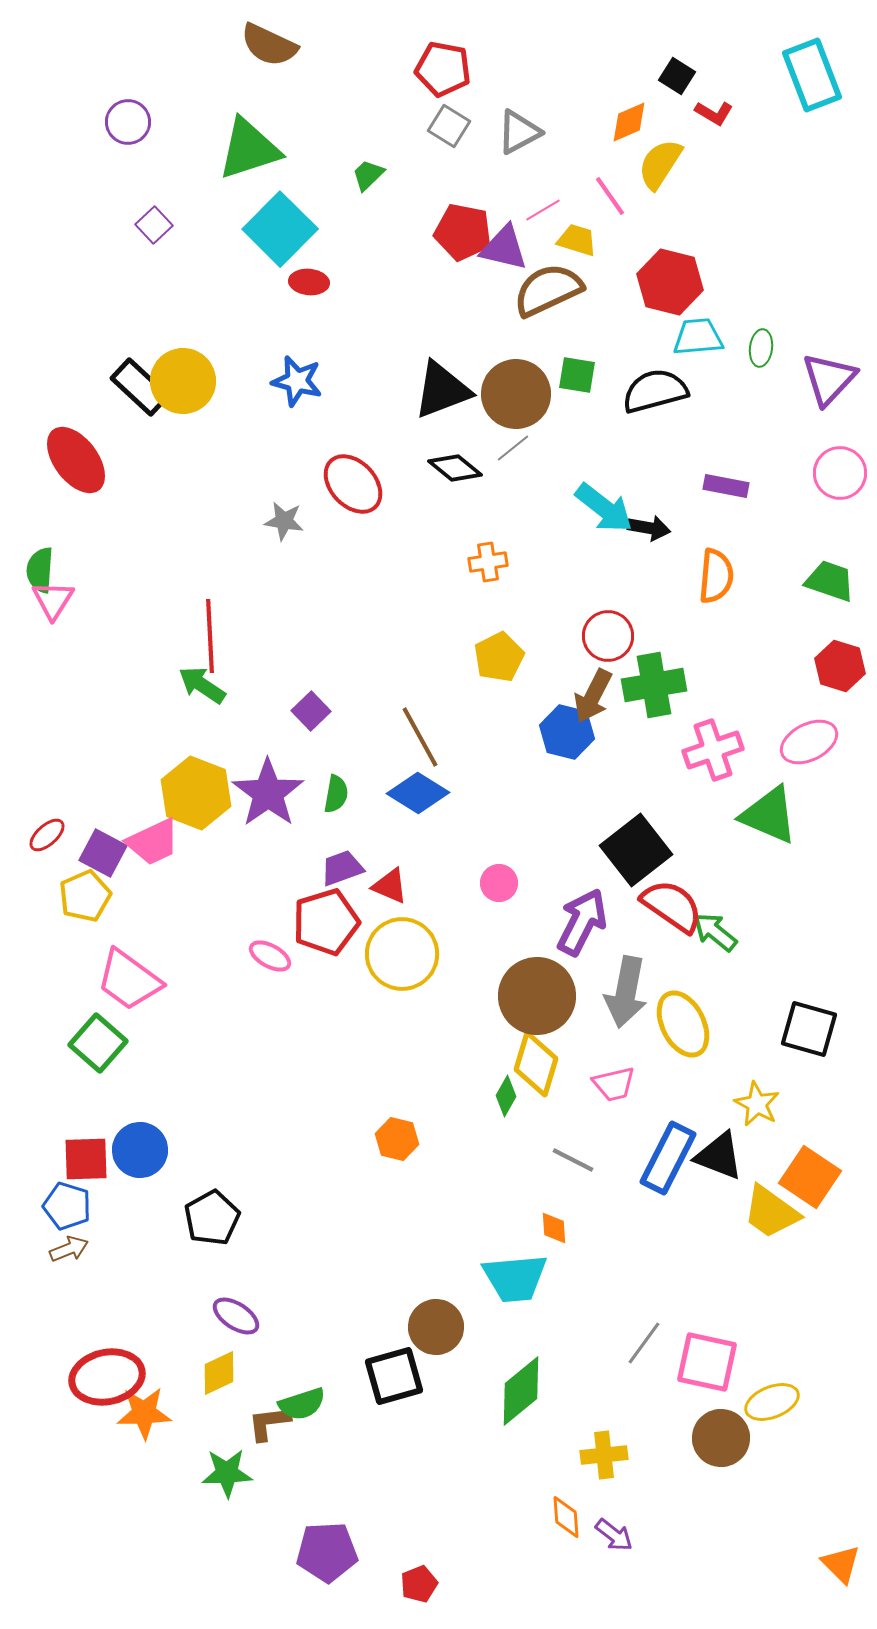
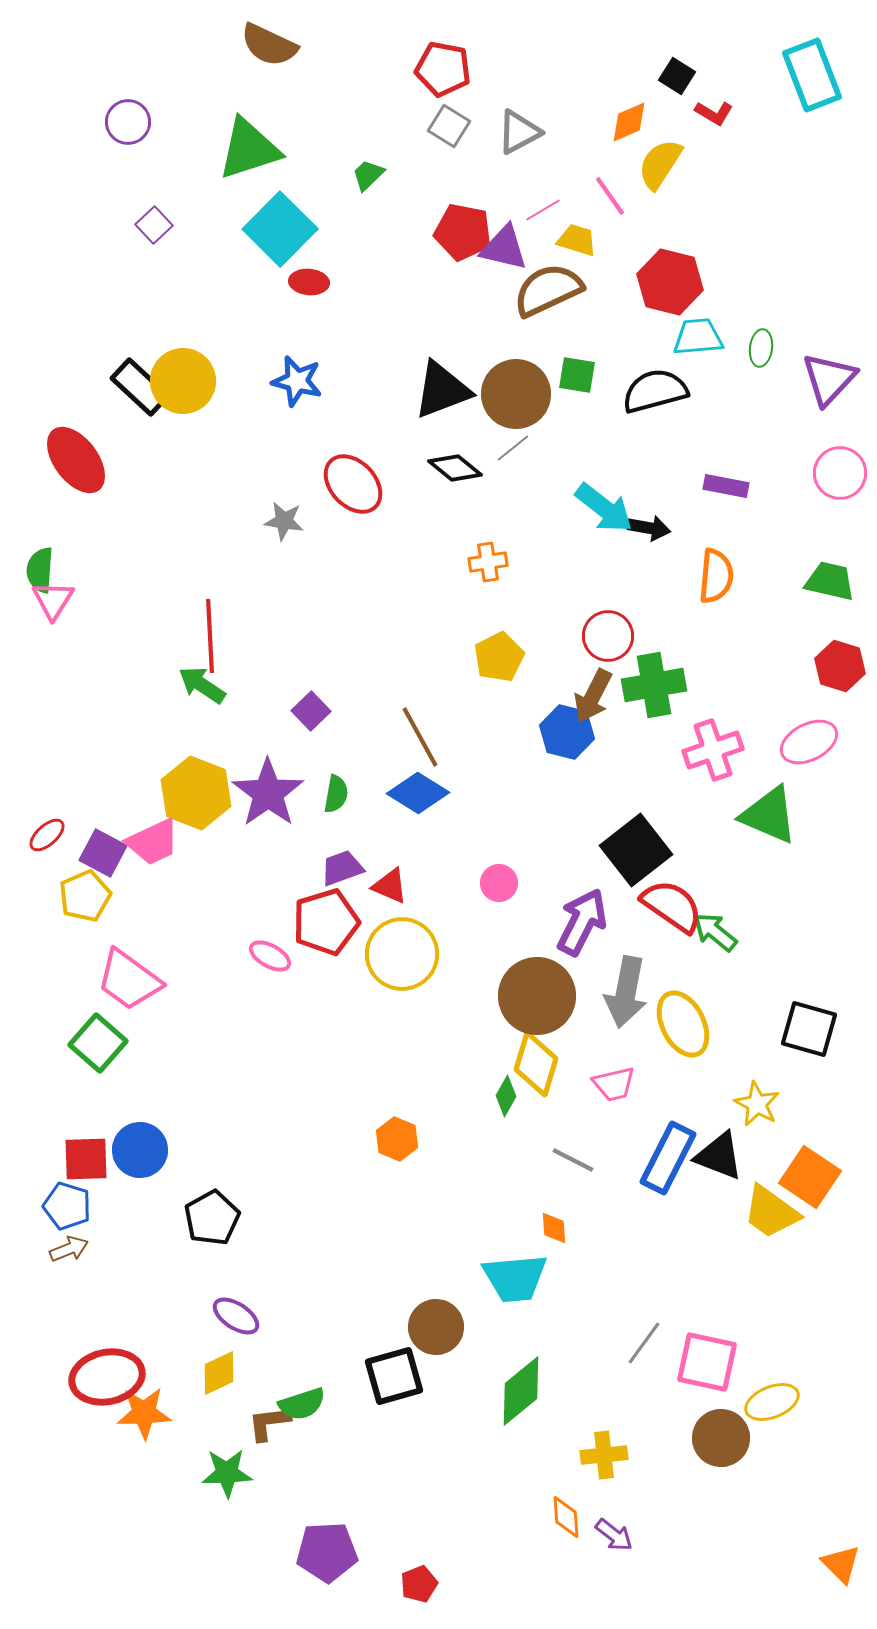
green trapezoid at (830, 581): rotated 6 degrees counterclockwise
orange hexagon at (397, 1139): rotated 9 degrees clockwise
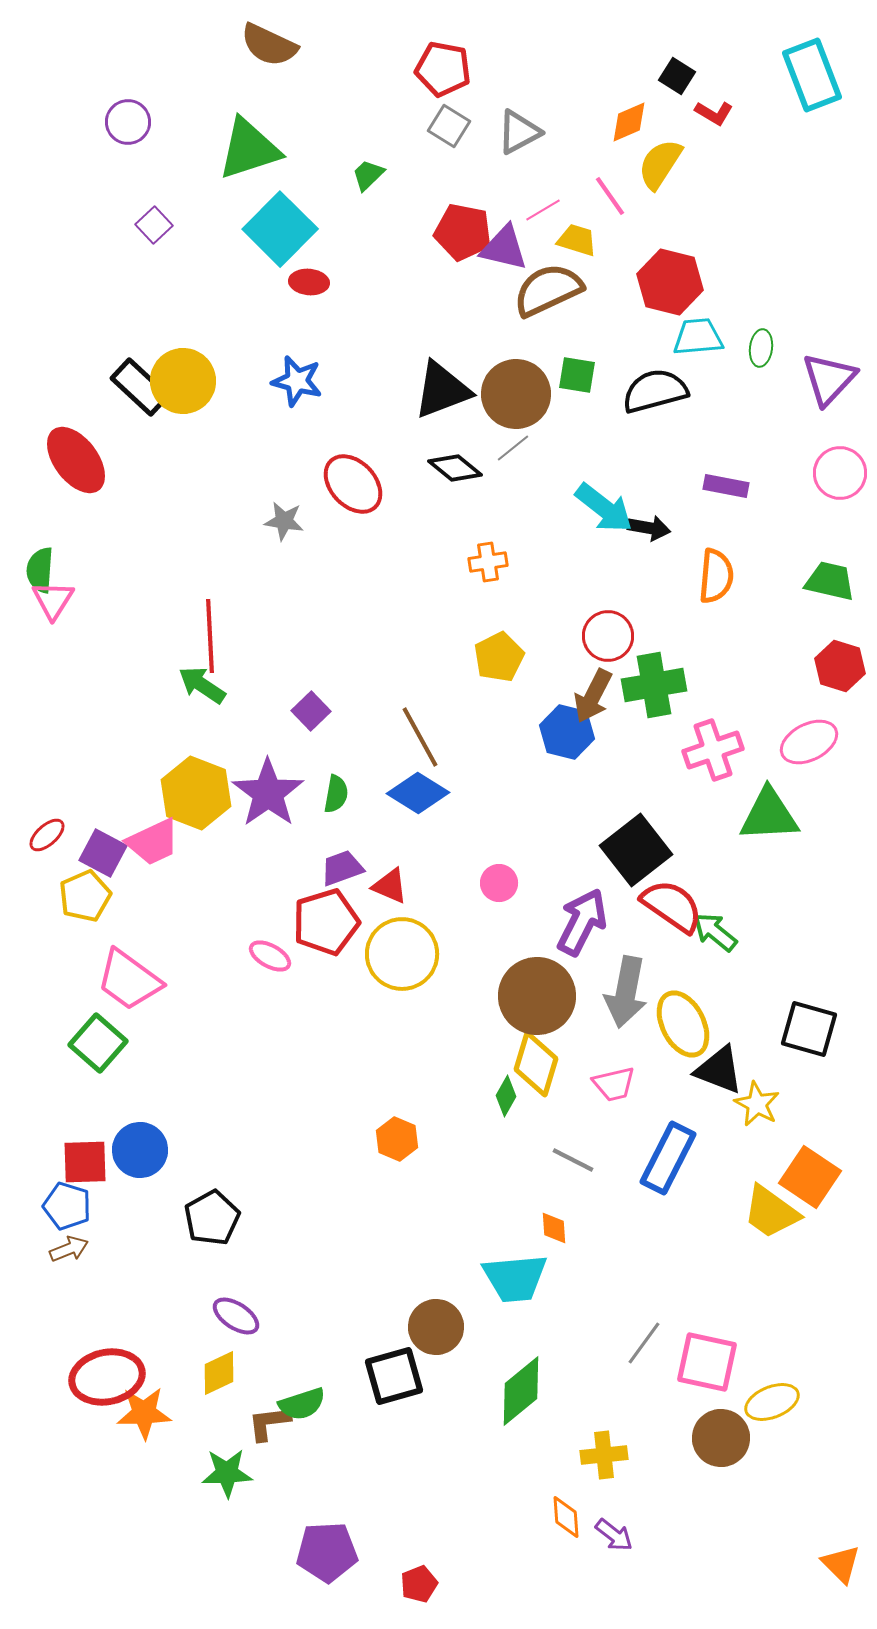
green triangle at (769, 815): rotated 26 degrees counterclockwise
black triangle at (719, 1156): moved 86 px up
red square at (86, 1159): moved 1 px left, 3 px down
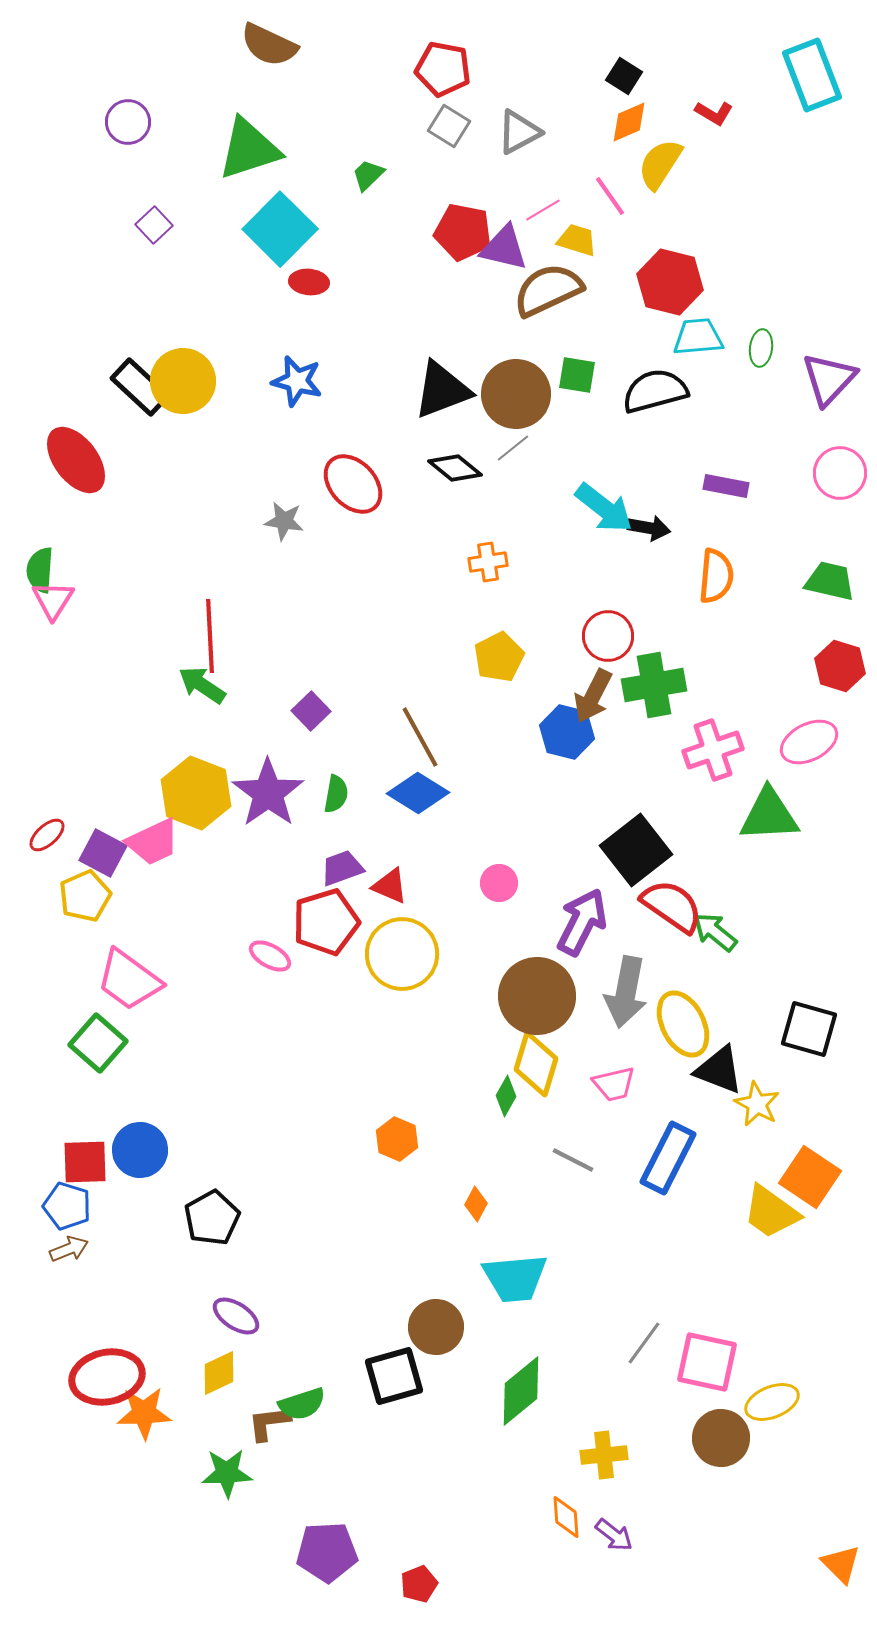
black square at (677, 76): moved 53 px left
orange diamond at (554, 1228): moved 78 px left, 24 px up; rotated 32 degrees clockwise
